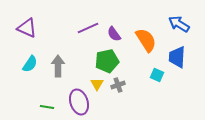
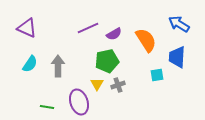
purple semicircle: rotated 84 degrees counterclockwise
cyan square: rotated 32 degrees counterclockwise
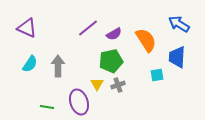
purple line: rotated 15 degrees counterclockwise
green pentagon: moved 4 px right
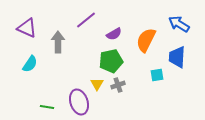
purple line: moved 2 px left, 8 px up
orange semicircle: rotated 120 degrees counterclockwise
gray arrow: moved 24 px up
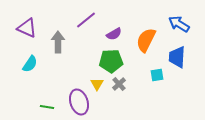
green pentagon: rotated 10 degrees clockwise
gray cross: moved 1 px right, 1 px up; rotated 24 degrees counterclockwise
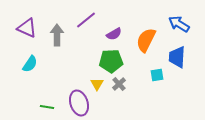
gray arrow: moved 1 px left, 7 px up
purple ellipse: moved 1 px down
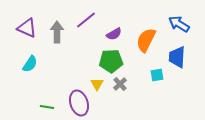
gray arrow: moved 3 px up
gray cross: moved 1 px right
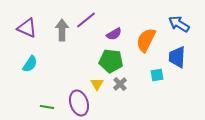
gray arrow: moved 5 px right, 2 px up
green pentagon: rotated 10 degrees clockwise
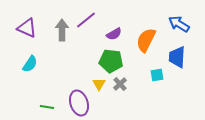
yellow triangle: moved 2 px right
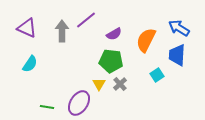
blue arrow: moved 4 px down
gray arrow: moved 1 px down
blue trapezoid: moved 2 px up
cyan square: rotated 24 degrees counterclockwise
purple ellipse: rotated 50 degrees clockwise
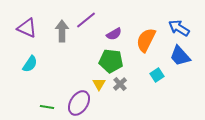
blue trapezoid: moved 3 px right, 1 px down; rotated 45 degrees counterclockwise
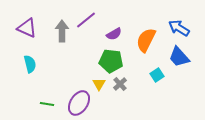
blue trapezoid: moved 1 px left, 1 px down
cyan semicircle: rotated 48 degrees counterclockwise
green line: moved 3 px up
